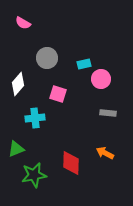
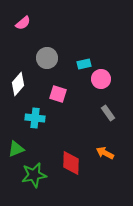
pink semicircle: rotated 70 degrees counterclockwise
gray rectangle: rotated 49 degrees clockwise
cyan cross: rotated 12 degrees clockwise
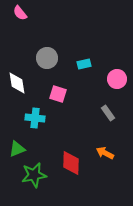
pink semicircle: moved 3 px left, 10 px up; rotated 91 degrees clockwise
pink circle: moved 16 px right
white diamond: moved 1 px left, 1 px up; rotated 50 degrees counterclockwise
green triangle: moved 1 px right
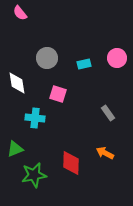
pink circle: moved 21 px up
green triangle: moved 2 px left
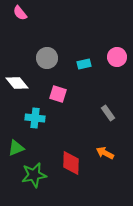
pink circle: moved 1 px up
white diamond: rotated 30 degrees counterclockwise
green triangle: moved 1 px right, 1 px up
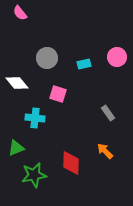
orange arrow: moved 2 px up; rotated 18 degrees clockwise
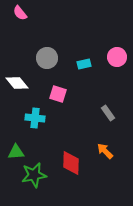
green triangle: moved 4 px down; rotated 18 degrees clockwise
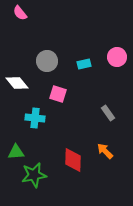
gray circle: moved 3 px down
red diamond: moved 2 px right, 3 px up
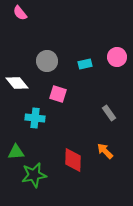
cyan rectangle: moved 1 px right
gray rectangle: moved 1 px right
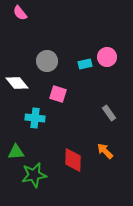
pink circle: moved 10 px left
